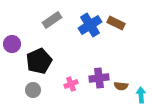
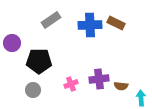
gray rectangle: moved 1 px left
blue cross: rotated 30 degrees clockwise
purple circle: moved 1 px up
black pentagon: rotated 25 degrees clockwise
purple cross: moved 1 px down
cyan arrow: moved 3 px down
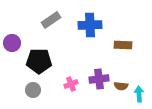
brown rectangle: moved 7 px right, 22 px down; rotated 24 degrees counterclockwise
cyan arrow: moved 2 px left, 4 px up
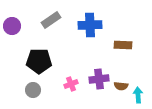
purple circle: moved 17 px up
cyan arrow: moved 1 px left, 1 px down
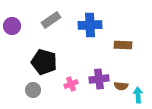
black pentagon: moved 5 px right, 1 px down; rotated 15 degrees clockwise
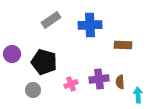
purple circle: moved 28 px down
brown semicircle: moved 1 px left, 4 px up; rotated 80 degrees clockwise
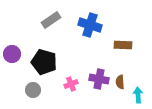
blue cross: rotated 20 degrees clockwise
purple cross: rotated 18 degrees clockwise
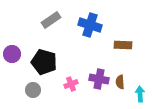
cyan arrow: moved 2 px right, 1 px up
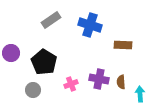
purple circle: moved 1 px left, 1 px up
black pentagon: rotated 15 degrees clockwise
brown semicircle: moved 1 px right
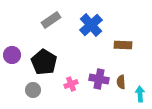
blue cross: moved 1 px right; rotated 30 degrees clockwise
purple circle: moved 1 px right, 2 px down
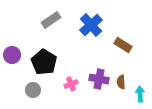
brown rectangle: rotated 30 degrees clockwise
